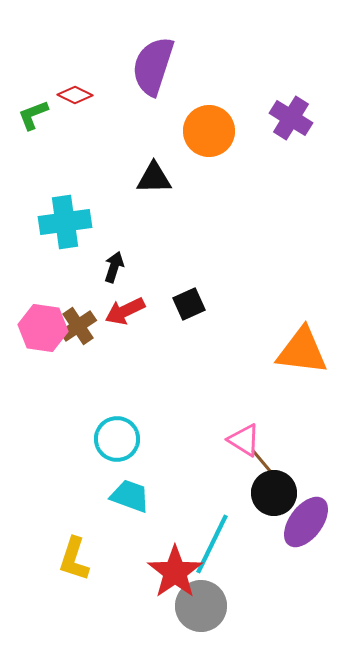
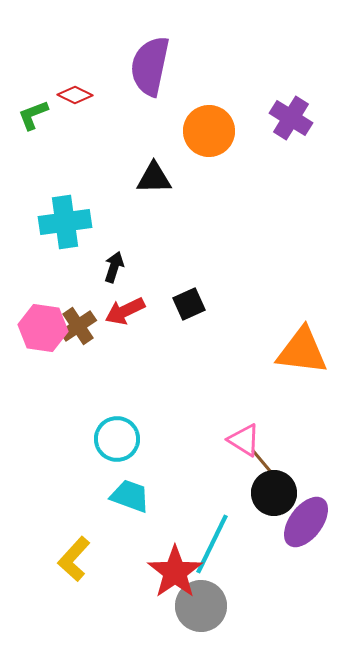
purple semicircle: moved 3 px left; rotated 6 degrees counterclockwise
yellow L-shape: rotated 24 degrees clockwise
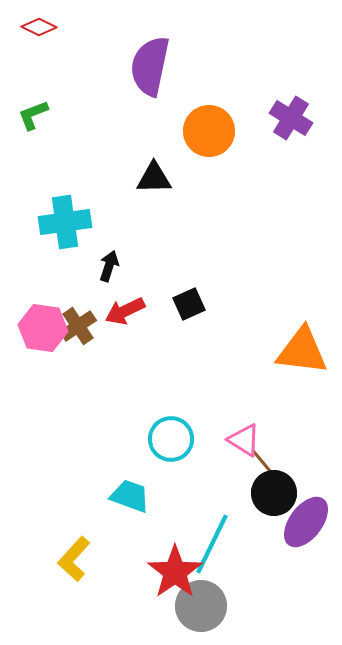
red diamond: moved 36 px left, 68 px up
black arrow: moved 5 px left, 1 px up
cyan circle: moved 54 px right
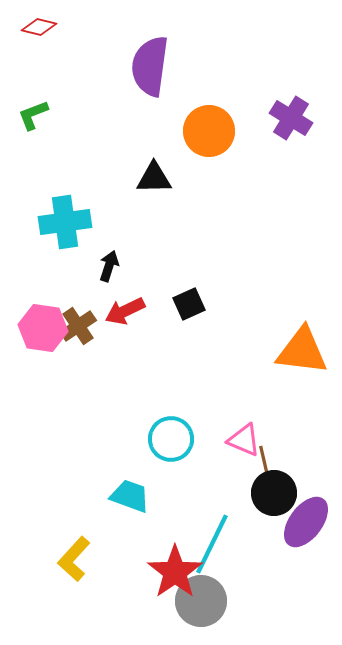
red diamond: rotated 12 degrees counterclockwise
purple semicircle: rotated 4 degrees counterclockwise
pink triangle: rotated 9 degrees counterclockwise
brown line: rotated 27 degrees clockwise
gray circle: moved 5 px up
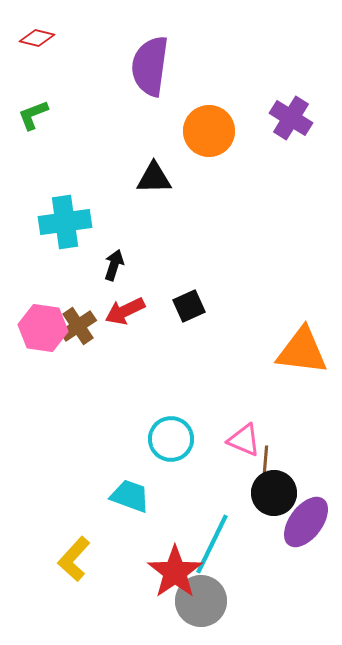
red diamond: moved 2 px left, 11 px down
black arrow: moved 5 px right, 1 px up
black square: moved 2 px down
brown line: rotated 18 degrees clockwise
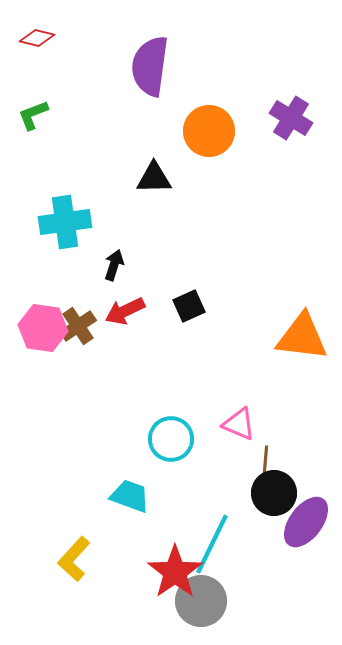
orange triangle: moved 14 px up
pink triangle: moved 5 px left, 16 px up
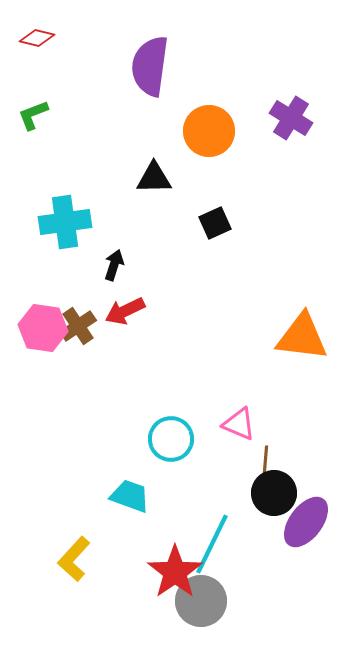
black square: moved 26 px right, 83 px up
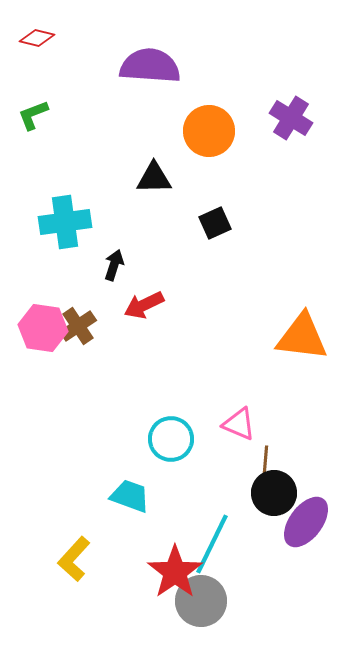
purple semicircle: rotated 86 degrees clockwise
red arrow: moved 19 px right, 6 px up
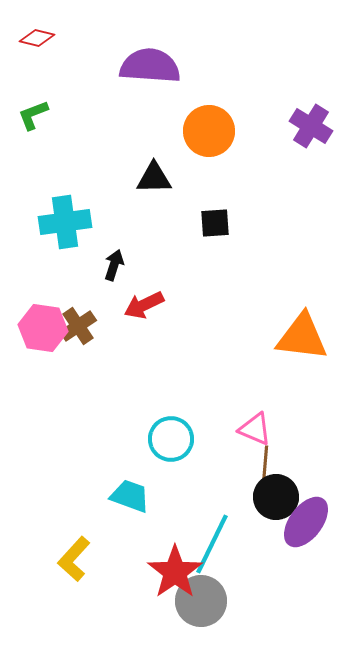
purple cross: moved 20 px right, 8 px down
black square: rotated 20 degrees clockwise
pink triangle: moved 16 px right, 5 px down
black circle: moved 2 px right, 4 px down
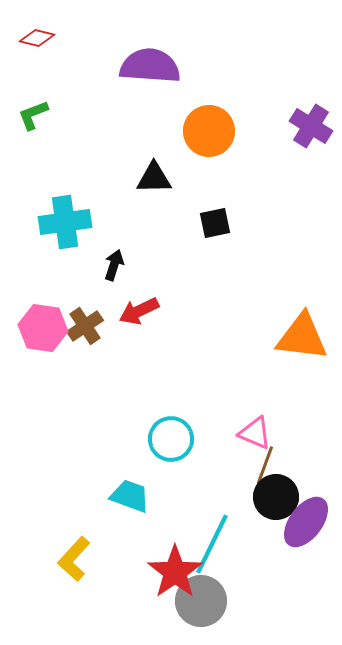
black square: rotated 8 degrees counterclockwise
red arrow: moved 5 px left, 6 px down
brown cross: moved 7 px right
pink triangle: moved 4 px down
brown line: rotated 15 degrees clockwise
